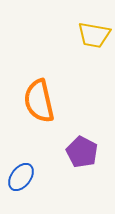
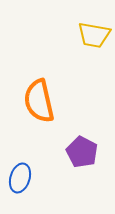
blue ellipse: moved 1 px left, 1 px down; rotated 20 degrees counterclockwise
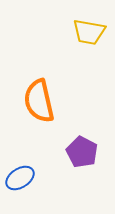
yellow trapezoid: moved 5 px left, 3 px up
blue ellipse: rotated 40 degrees clockwise
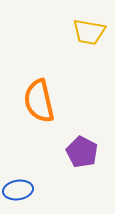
blue ellipse: moved 2 px left, 12 px down; rotated 24 degrees clockwise
